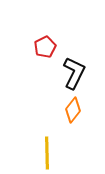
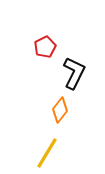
orange diamond: moved 13 px left
yellow line: rotated 32 degrees clockwise
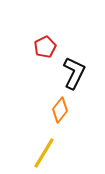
yellow line: moved 3 px left
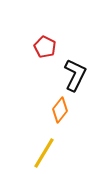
red pentagon: rotated 20 degrees counterclockwise
black L-shape: moved 1 px right, 2 px down
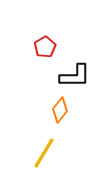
red pentagon: rotated 15 degrees clockwise
black L-shape: moved 1 px down; rotated 64 degrees clockwise
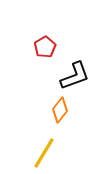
black L-shape: rotated 20 degrees counterclockwise
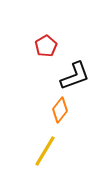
red pentagon: moved 1 px right, 1 px up
yellow line: moved 1 px right, 2 px up
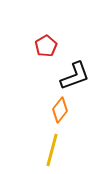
yellow line: moved 7 px right, 1 px up; rotated 16 degrees counterclockwise
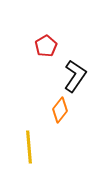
black L-shape: rotated 36 degrees counterclockwise
yellow line: moved 23 px left, 3 px up; rotated 20 degrees counterclockwise
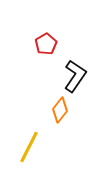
red pentagon: moved 2 px up
yellow line: rotated 32 degrees clockwise
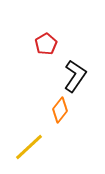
yellow line: rotated 20 degrees clockwise
